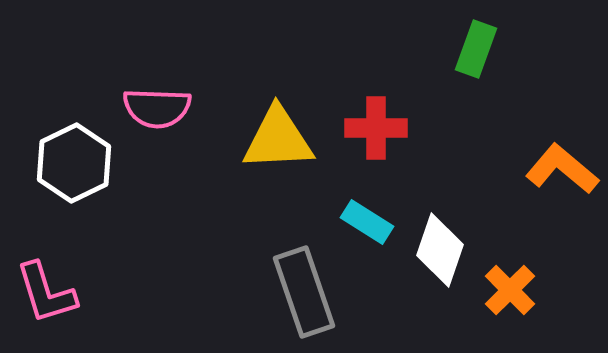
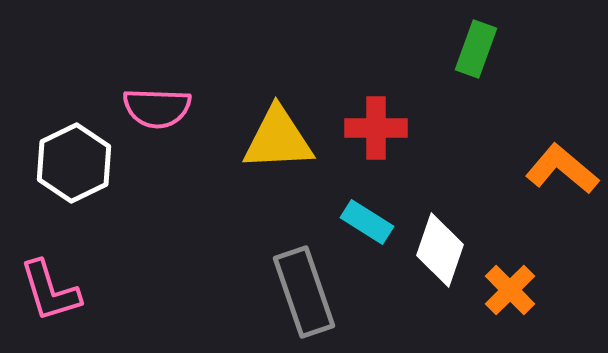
pink L-shape: moved 4 px right, 2 px up
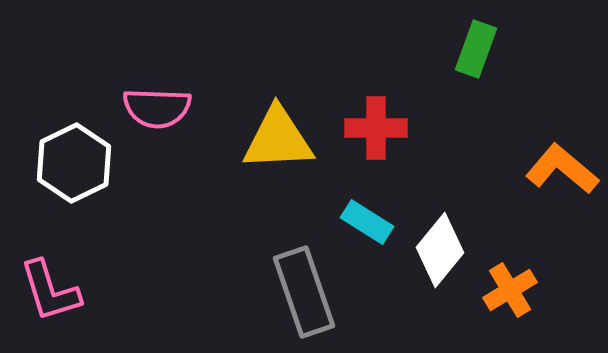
white diamond: rotated 20 degrees clockwise
orange cross: rotated 14 degrees clockwise
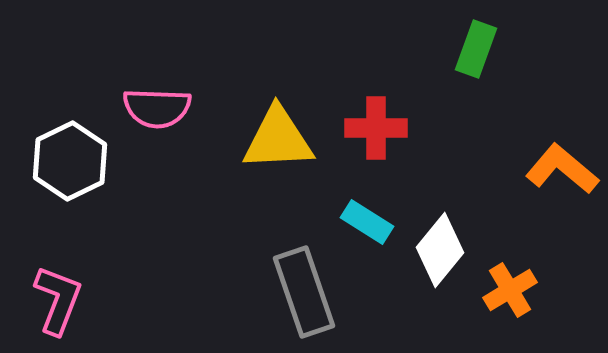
white hexagon: moved 4 px left, 2 px up
pink L-shape: moved 8 px right, 9 px down; rotated 142 degrees counterclockwise
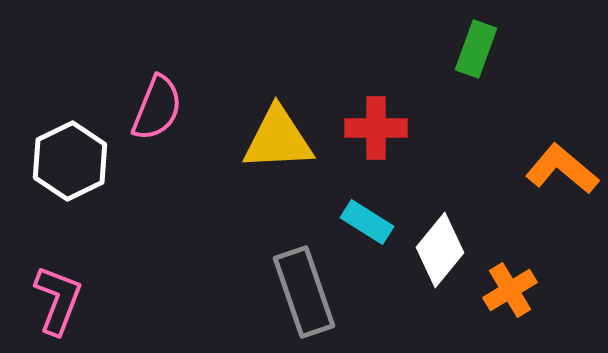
pink semicircle: rotated 70 degrees counterclockwise
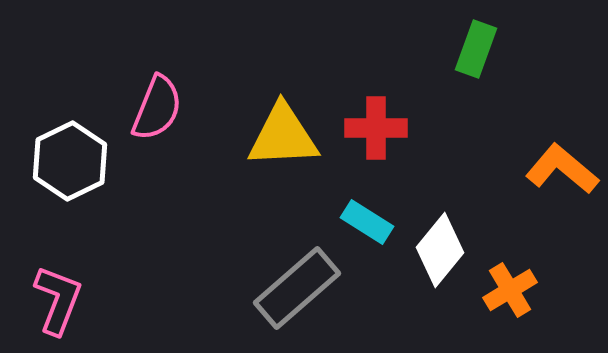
yellow triangle: moved 5 px right, 3 px up
gray rectangle: moved 7 px left, 4 px up; rotated 68 degrees clockwise
